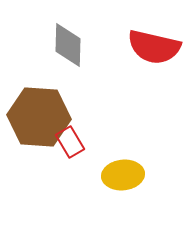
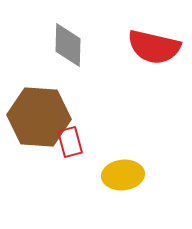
red rectangle: rotated 16 degrees clockwise
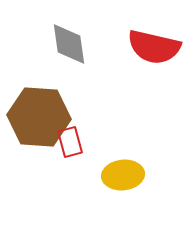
gray diamond: moved 1 px right, 1 px up; rotated 9 degrees counterclockwise
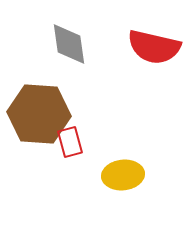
brown hexagon: moved 3 px up
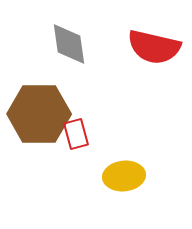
brown hexagon: rotated 4 degrees counterclockwise
red rectangle: moved 6 px right, 8 px up
yellow ellipse: moved 1 px right, 1 px down
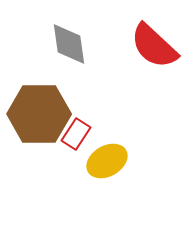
red semicircle: moved 1 px up; rotated 30 degrees clockwise
red rectangle: rotated 48 degrees clockwise
yellow ellipse: moved 17 px left, 15 px up; rotated 24 degrees counterclockwise
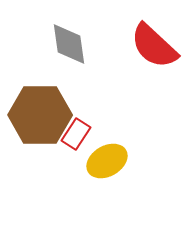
brown hexagon: moved 1 px right, 1 px down
